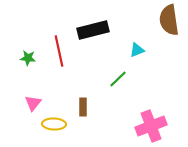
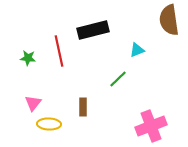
yellow ellipse: moved 5 px left
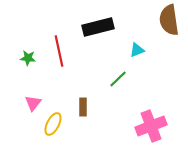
black rectangle: moved 5 px right, 3 px up
yellow ellipse: moved 4 px right; rotated 65 degrees counterclockwise
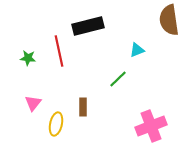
black rectangle: moved 10 px left, 1 px up
yellow ellipse: moved 3 px right; rotated 15 degrees counterclockwise
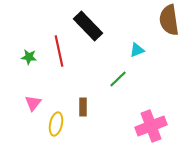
black rectangle: rotated 60 degrees clockwise
green star: moved 1 px right, 1 px up
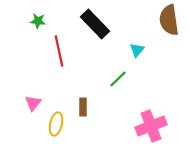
black rectangle: moved 7 px right, 2 px up
cyan triangle: rotated 28 degrees counterclockwise
green star: moved 9 px right, 36 px up
